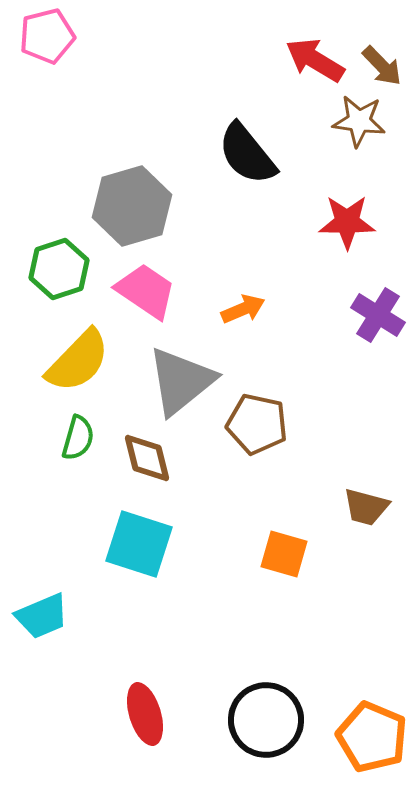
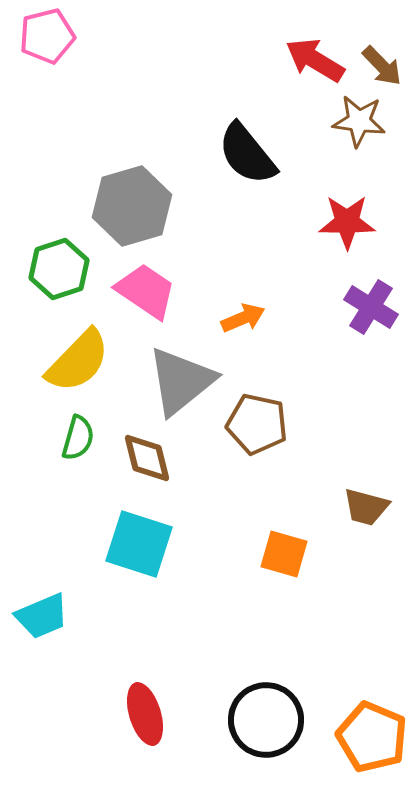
orange arrow: moved 9 px down
purple cross: moved 7 px left, 8 px up
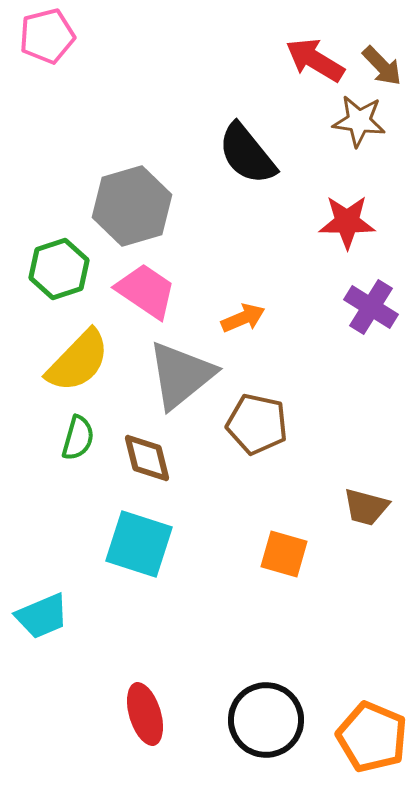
gray triangle: moved 6 px up
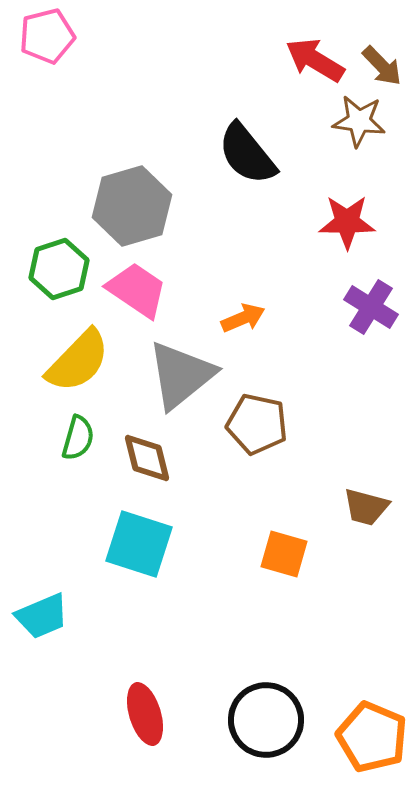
pink trapezoid: moved 9 px left, 1 px up
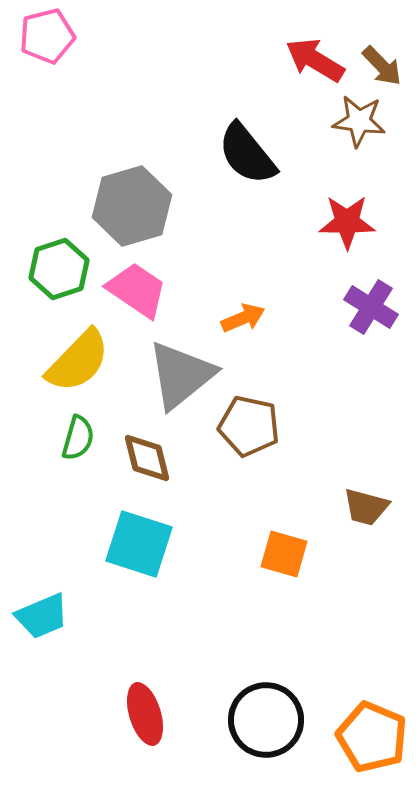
brown pentagon: moved 8 px left, 2 px down
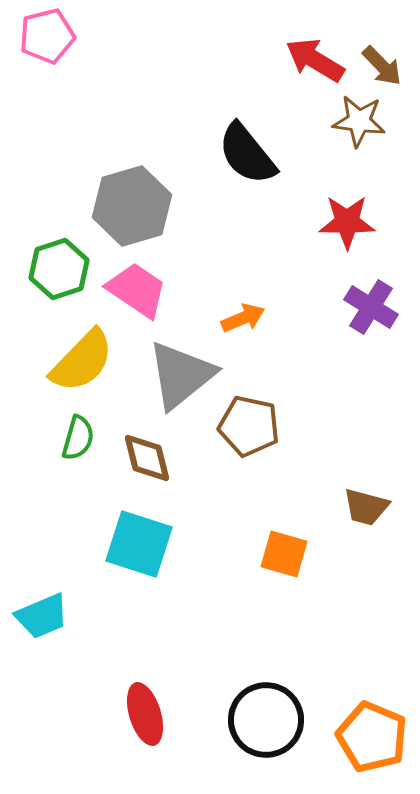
yellow semicircle: moved 4 px right
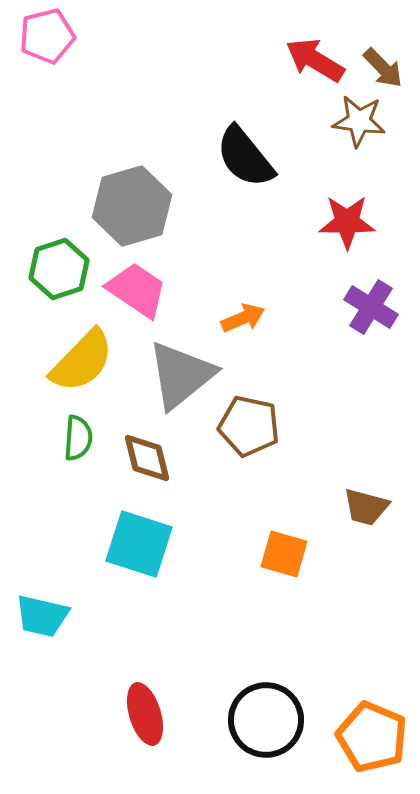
brown arrow: moved 1 px right, 2 px down
black semicircle: moved 2 px left, 3 px down
green semicircle: rotated 12 degrees counterclockwise
cyan trapezoid: rotated 36 degrees clockwise
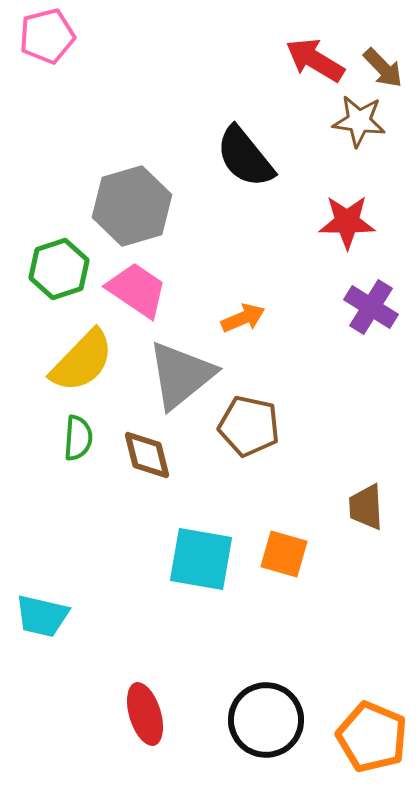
brown diamond: moved 3 px up
brown trapezoid: rotated 72 degrees clockwise
cyan square: moved 62 px right, 15 px down; rotated 8 degrees counterclockwise
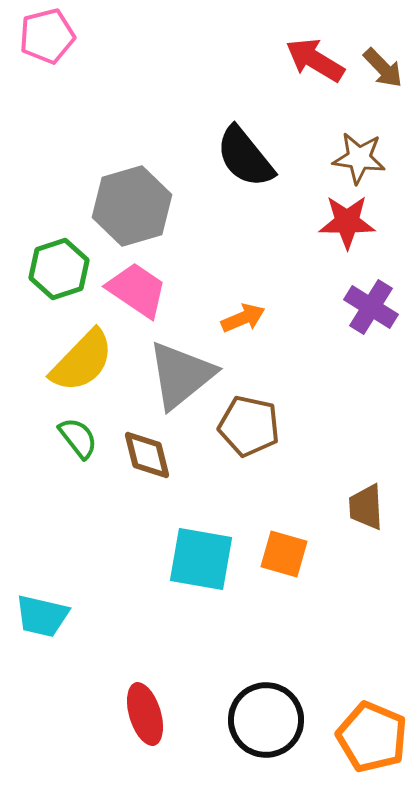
brown star: moved 37 px down
green semicircle: rotated 42 degrees counterclockwise
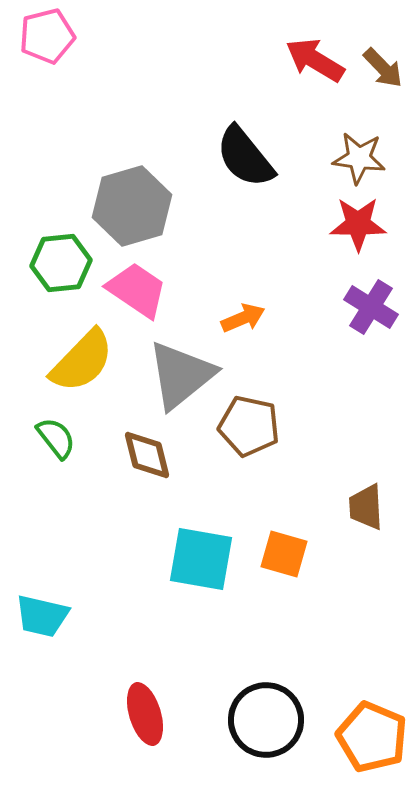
red star: moved 11 px right, 2 px down
green hexagon: moved 2 px right, 6 px up; rotated 12 degrees clockwise
green semicircle: moved 22 px left
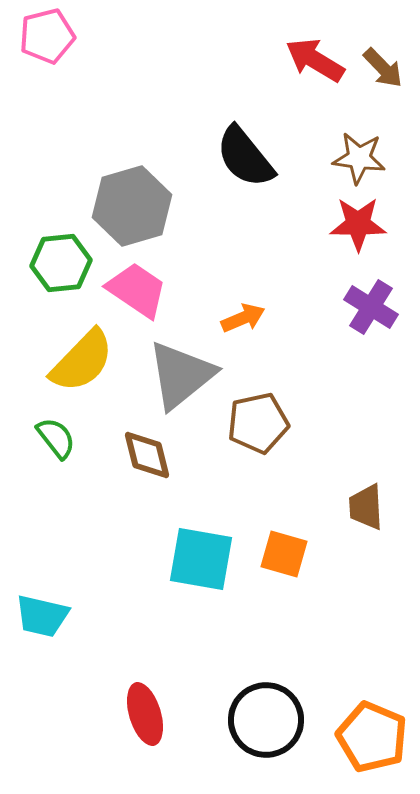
brown pentagon: moved 9 px right, 3 px up; rotated 24 degrees counterclockwise
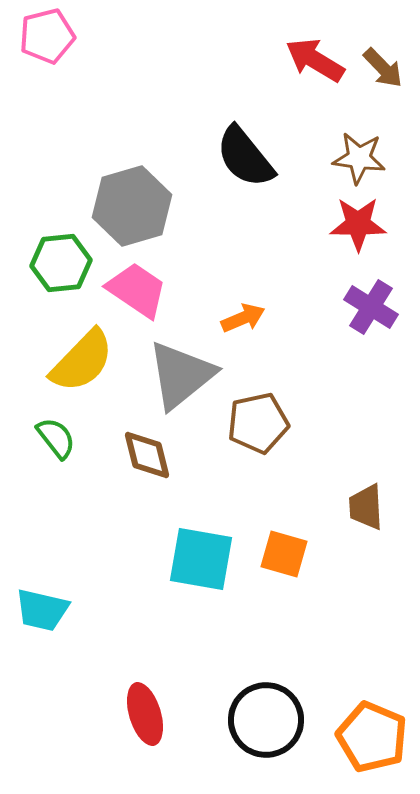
cyan trapezoid: moved 6 px up
